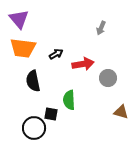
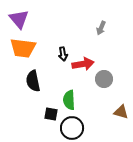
black arrow: moved 7 px right; rotated 112 degrees clockwise
gray circle: moved 4 px left, 1 px down
black circle: moved 38 px right
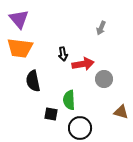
orange trapezoid: moved 3 px left
black circle: moved 8 px right
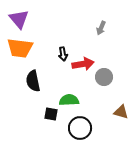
gray circle: moved 2 px up
green semicircle: rotated 90 degrees clockwise
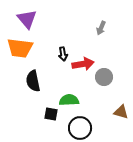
purple triangle: moved 8 px right
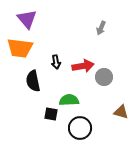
black arrow: moved 7 px left, 8 px down
red arrow: moved 2 px down
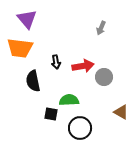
brown triangle: rotated 14 degrees clockwise
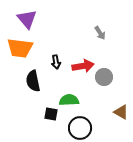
gray arrow: moved 1 px left, 5 px down; rotated 56 degrees counterclockwise
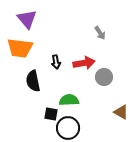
red arrow: moved 1 px right, 3 px up
black circle: moved 12 px left
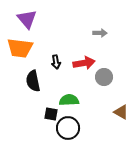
gray arrow: rotated 56 degrees counterclockwise
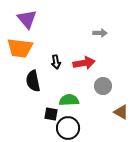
gray circle: moved 1 px left, 9 px down
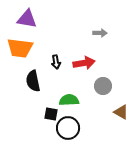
purple triangle: rotated 40 degrees counterclockwise
